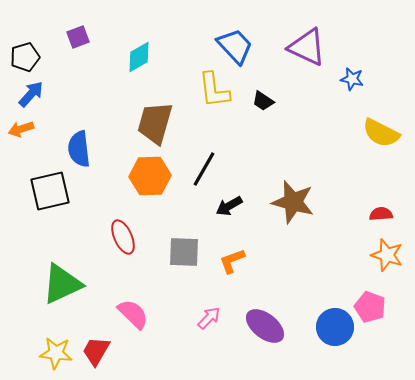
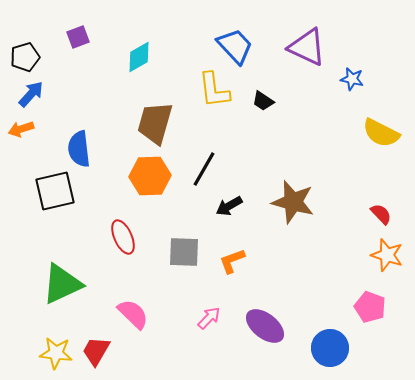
black square: moved 5 px right
red semicircle: rotated 50 degrees clockwise
blue circle: moved 5 px left, 21 px down
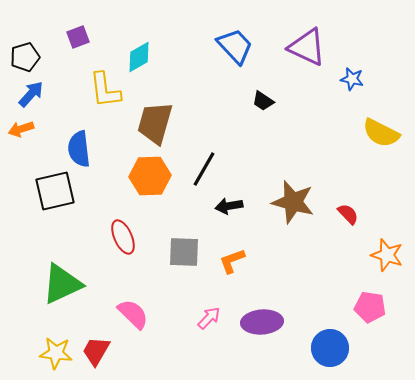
yellow L-shape: moved 109 px left
black arrow: rotated 20 degrees clockwise
red semicircle: moved 33 px left
pink pentagon: rotated 12 degrees counterclockwise
purple ellipse: moved 3 px left, 4 px up; rotated 42 degrees counterclockwise
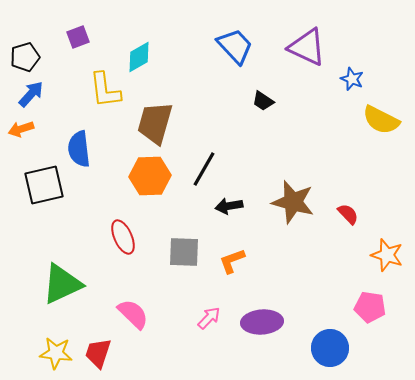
blue star: rotated 10 degrees clockwise
yellow semicircle: moved 13 px up
black square: moved 11 px left, 6 px up
red trapezoid: moved 2 px right, 2 px down; rotated 12 degrees counterclockwise
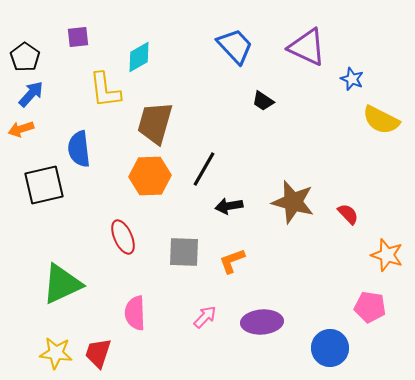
purple square: rotated 15 degrees clockwise
black pentagon: rotated 20 degrees counterclockwise
pink semicircle: moved 2 px right, 1 px up; rotated 136 degrees counterclockwise
pink arrow: moved 4 px left, 1 px up
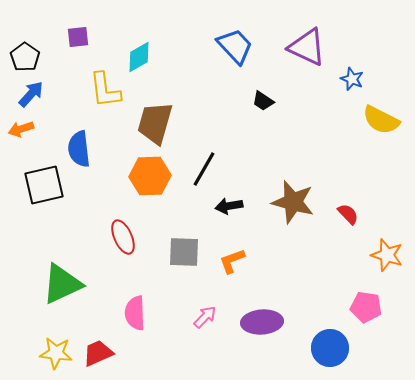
pink pentagon: moved 4 px left
red trapezoid: rotated 48 degrees clockwise
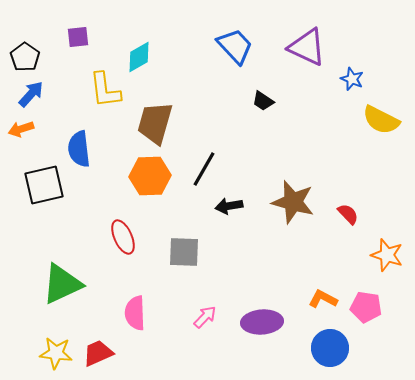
orange L-shape: moved 91 px right, 38 px down; rotated 48 degrees clockwise
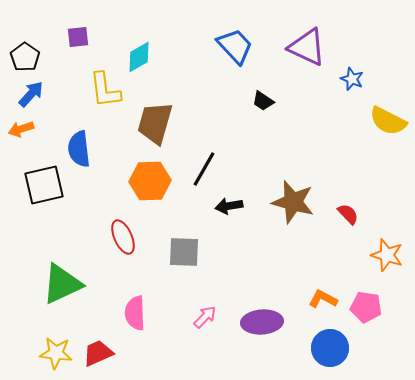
yellow semicircle: moved 7 px right, 1 px down
orange hexagon: moved 5 px down
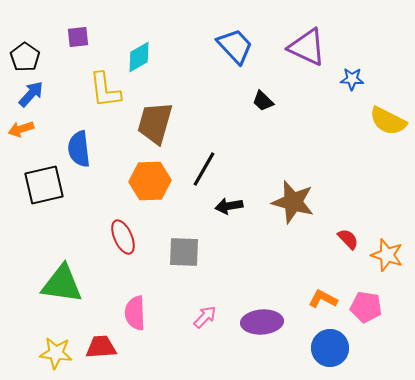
blue star: rotated 20 degrees counterclockwise
black trapezoid: rotated 10 degrees clockwise
red semicircle: moved 25 px down
green triangle: rotated 33 degrees clockwise
red trapezoid: moved 3 px right, 6 px up; rotated 20 degrees clockwise
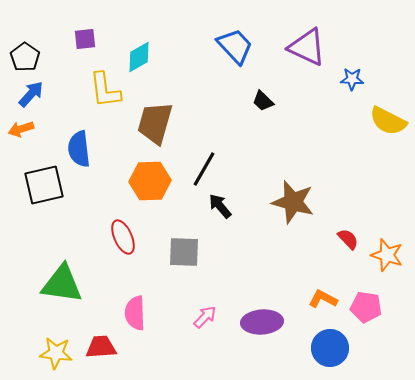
purple square: moved 7 px right, 2 px down
black arrow: moved 9 px left; rotated 60 degrees clockwise
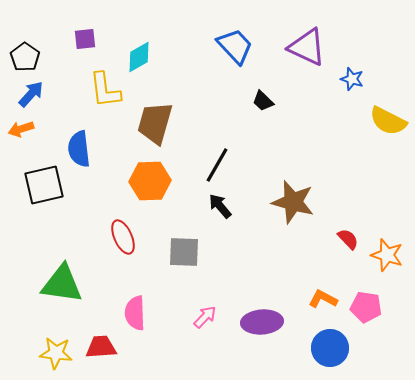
blue star: rotated 15 degrees clockwise
black line: moved 13 px right, 4 px up
